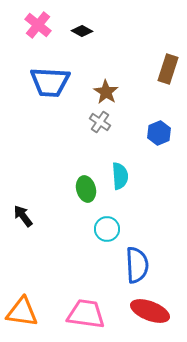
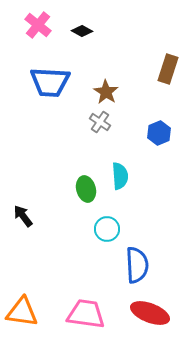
red ellipse: moved 2 px down
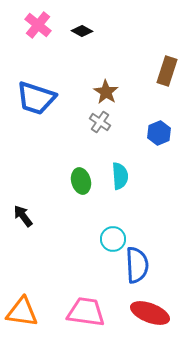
brown rectangle: moved 1 px left, 2 px down
blue trapezoid: moved 14 px left, 16 px down; rotated 15 degrees clockwise
green ellipse: moved 5 px left, 8 px up
cyan circle: moved 6 px right, 10 px down
pink trapezoid: moved 2 px up
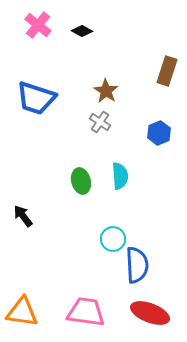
brown star: moved 1 px up
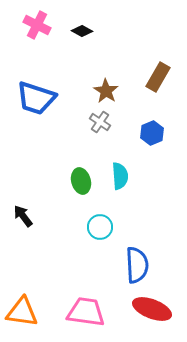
pink cross: moved 1 px left; rotated 12 degrees counterclockwise
brown rectangle: moved 9 px left, 6 px down; rotated 12 degrees clockwise
blue hexagon: moved 7 px left
cyan circle: moved 13 px left, 12 px up
red ellipse: moved 2 px right, 4 px up
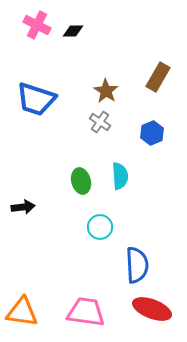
black diamond: moved 9 px left; rotated 30 degrees counterclockwise
blue trapezoid: moved 1 px down
black arrow: moved 9 px up; rotated 120 degrees clockwise
